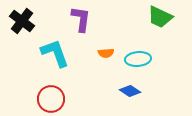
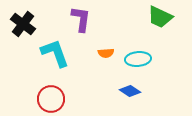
black cross: moved 1 px right, 3 px down
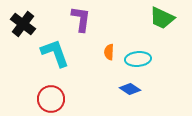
green trapezoid: moved 2 px right, 1 px down
orange semicircle: moved 3 px right, 1 px up; rotated 98 degrees clockwise
blue diamond: moved 2 px up
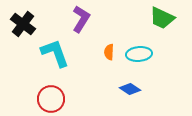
purple L-shape: rotated 24 degrees clockwise
cyan ellipse: moved 1 px right, 5 px up
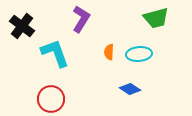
green trapezoid: moved 6 px left; rotated 40 degrees counterclockwise
black cross: moved 1 px left, 2 px down
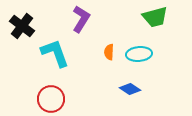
green trapezoid: moved 1 px left, 1 px up
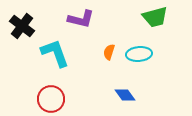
purple L-shape: rotated 72 degrees clockwise
orange semicircle: rotated 14 degrees clockwise
blue diamond: moved 5 px left, 6 px down; rotated 20 degrees clockwise
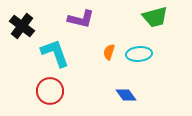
blue diamond: moved 1 px right
red circle: moved 1 px left, 8 px up
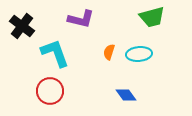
green trapezoid: moved 3 px left
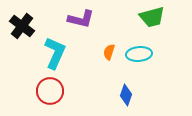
cyan L-shape: rotated 44 degrees clockwise
blue diamond: rotated 55 degrees clockwise
